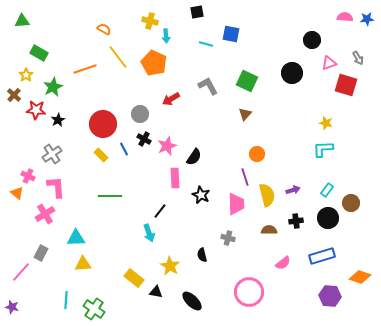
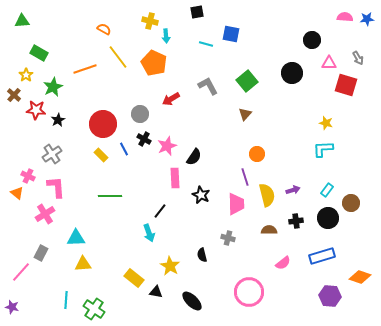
pink triangle at (329, 63): rotated 21 degrees clockwise
green square at (247, 81): rotated 25 degrees clockwise
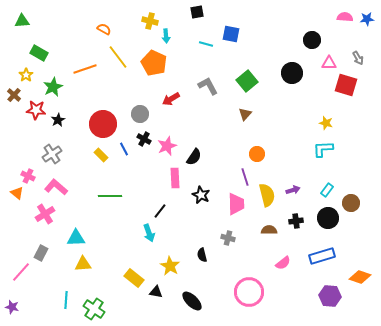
pink L-shape at (56, 187): rotated 45 degrees counterclockwise
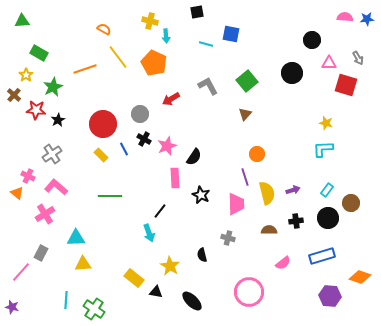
yellow semicircle at (267, 195): moved 2 px up
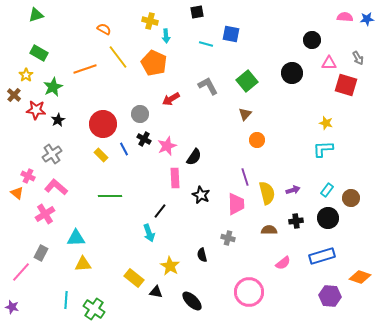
green triangle at (22, 21): moved 14 px right, 6 px up; rotated 14 degrees counterclockwise
orange circle at (257, 154): moved 14 px up
brown circle at (351, 203): moved 5 px up
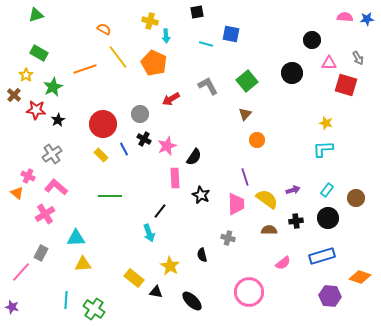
yellow semicircle at (267, 193): moved 6 px down; rotated 40 degrees counterclockwise
brown circle at (351, 198): moved 5 px right
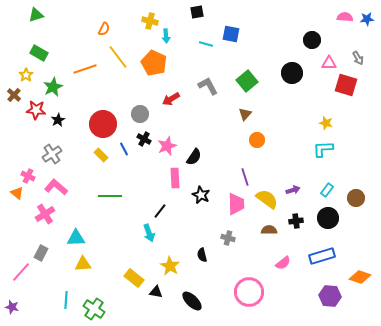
orange semicircle at (104, 29): rotated 88 degrees clockwise
